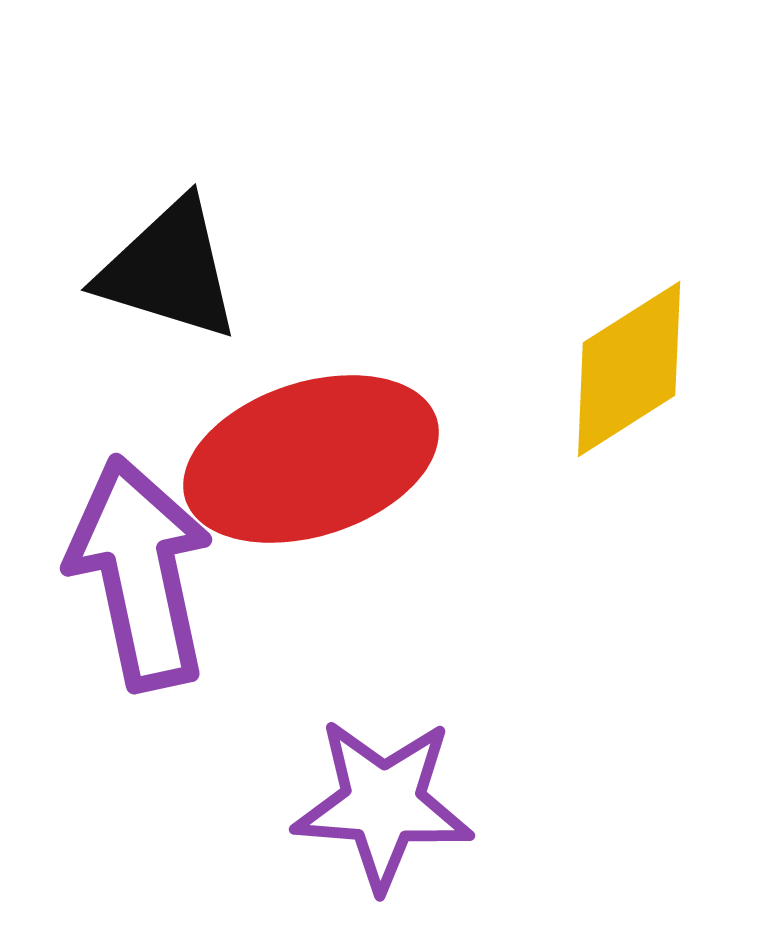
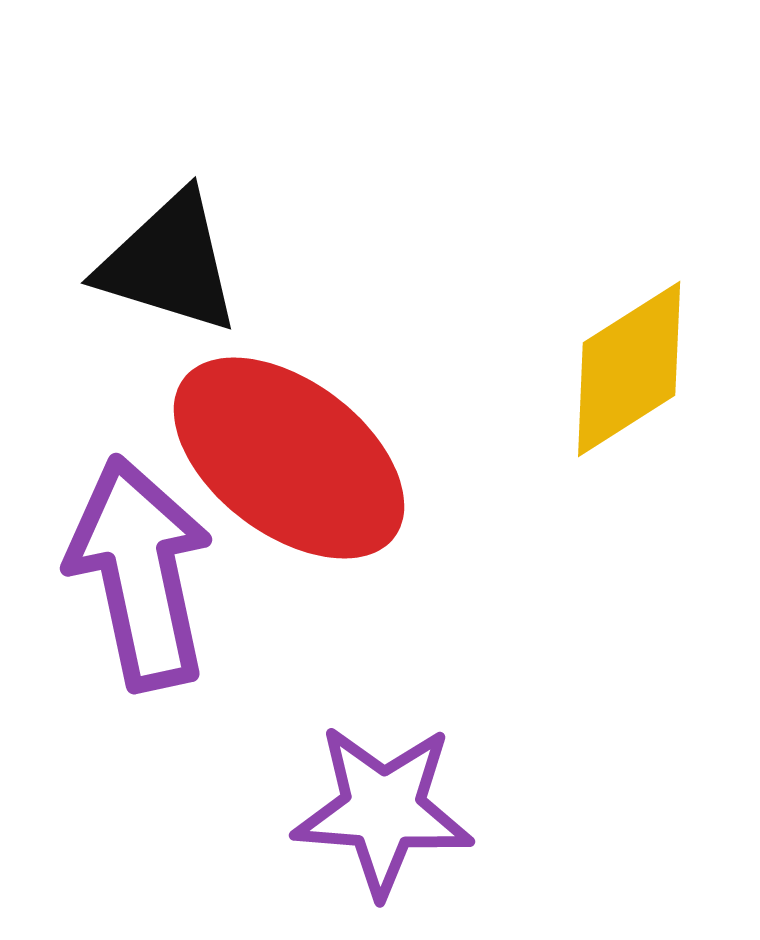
black triangle: moved 7 px up
red ellipse: moved 22 px left, 1 px up; rotated 55 degrees clockwise
purple star: moved 6 px down
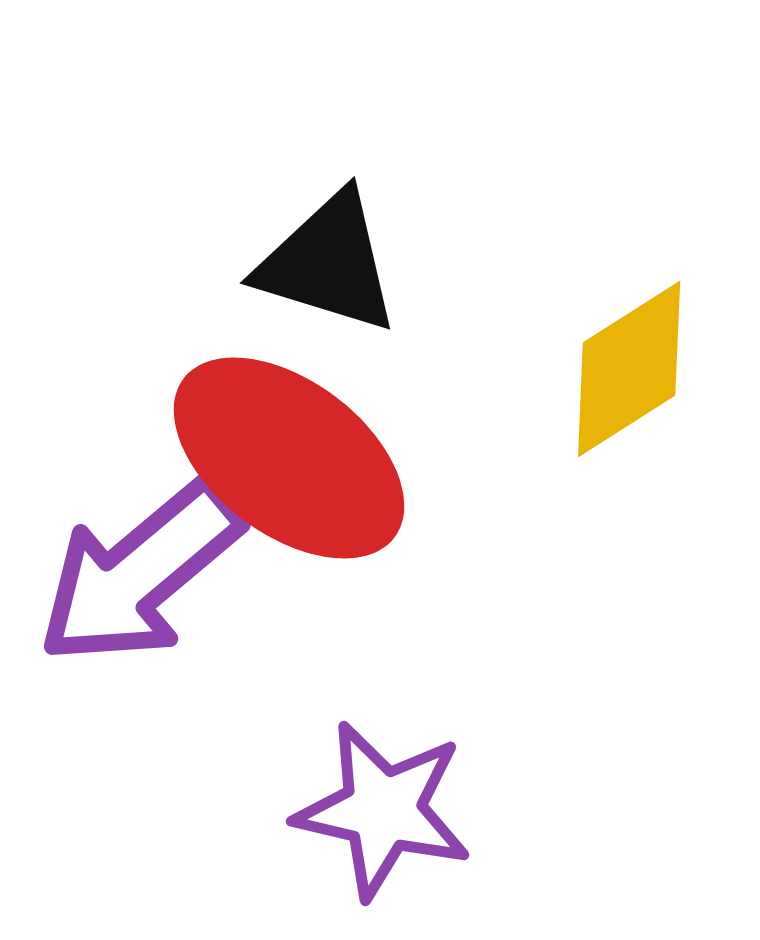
black triangle: moved 159 px right
purple arrow: rotated 118 degrees counterclockwise
purple star: rotated 9 degrees clockwise
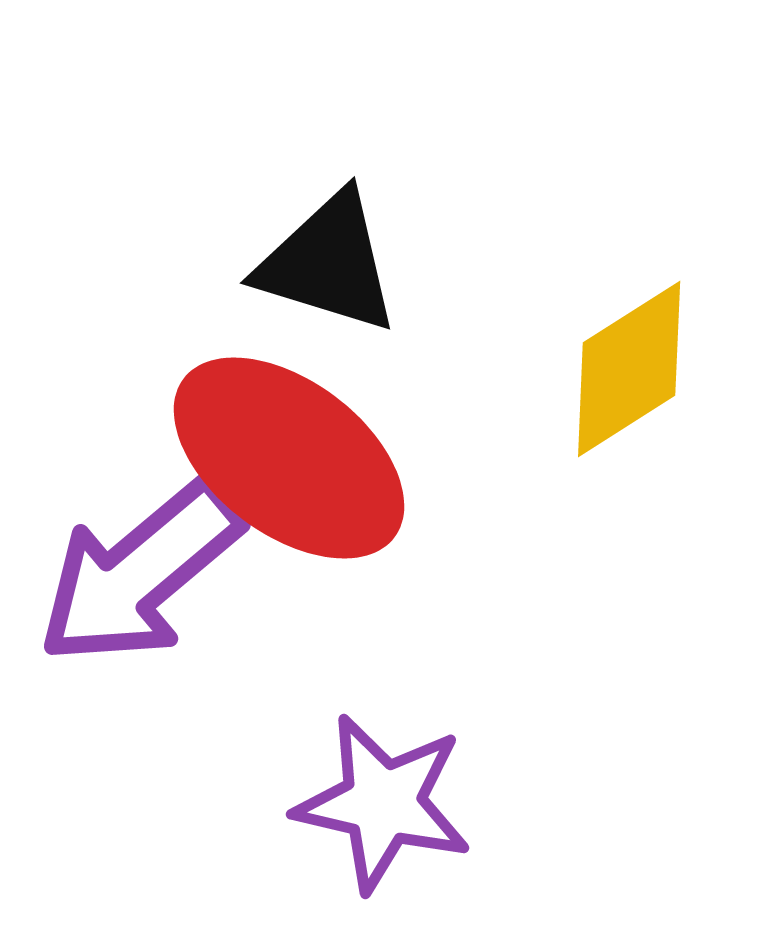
purple star: moved 7 px up
